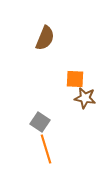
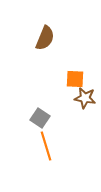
gray square: moved 4 px up
orange line: moved 3 px up
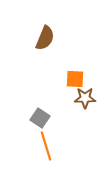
brown star: rotated 10 degrees counterclockwise
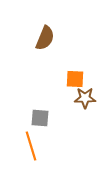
gray square: rotated 30 degrees counterclockwise
orange line: moved 15 px left
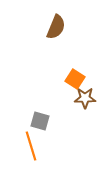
brown semicircle: moved 11 px right, 11 px up
orange square: rotated 30 degrees clockwise
gray square: moved 3 px down; rotated 12 degrees clockwise
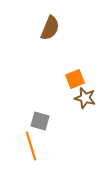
brown semicircle: moved 6 px left, 1 px down
orange square: rotated 36 degrees clockwise
brown star: rotated 15 degrees clockwise
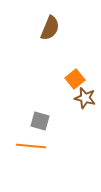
orange square: rotated 18 degrees counterclockwise
orange line: rotated 68 degrees counterclockwise
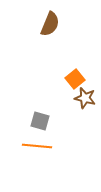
brown semicircle: moved 4 px up
orange line: moved 6 px right
